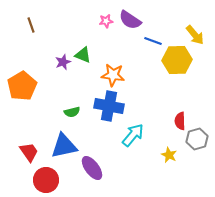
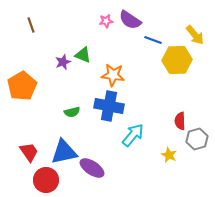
blue line: moved 1 px up
blue triangle: moved 6 px down
purple ellipse: rotated 20 degrees counterclockwise
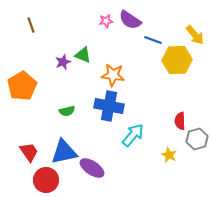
green semicircle: moved 5 px left, 1 px up
